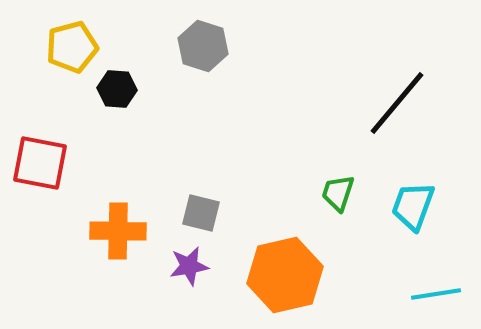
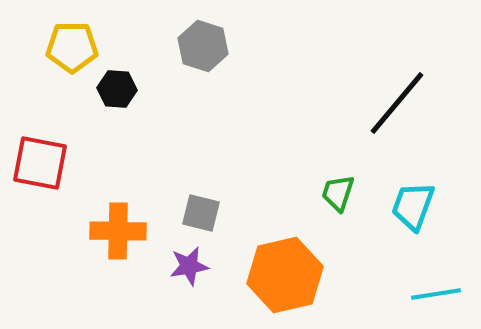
yellow pentagon: rotated 15 degrees clockwise
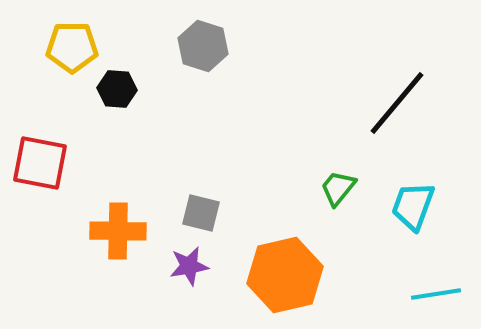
green trapezoid: moved 5 px up; rotated 21 degrees clockwise
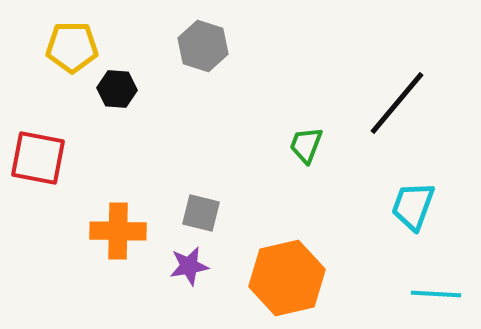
red square: moved 2 px left, 5 px up
green trapezoid: moved 32 px left, 43 px up; rotated 18 degrees counterclockwise
orange hexagon: moved 2 px right, 3 px down
cyan line: rotated 12 degrees clockwise
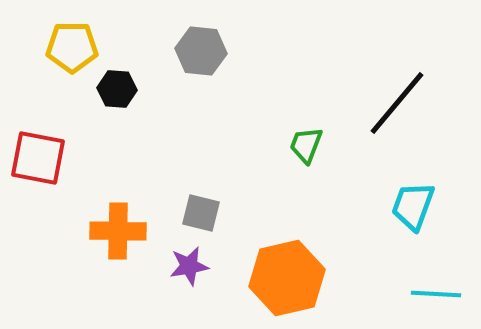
gray hexagon: moved 2 px left, 5 px down; rotated 12 degrees counterclockwise
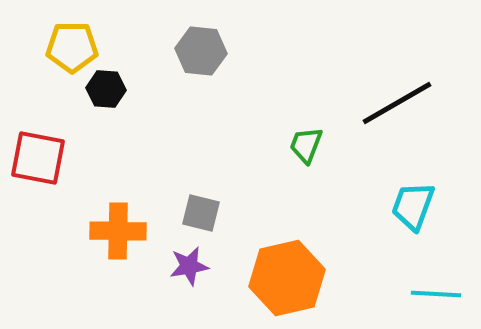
black hexagon: moved 11 px left
black line: rotated 20 degrees clockwise
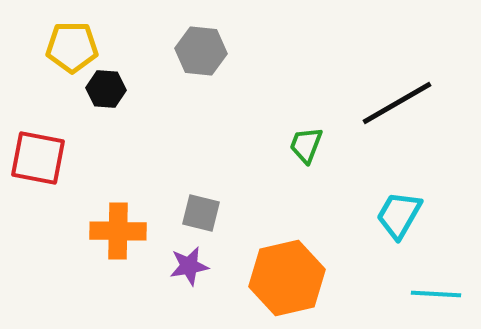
cyan trapezoid: moved 14 px left, 9 px down; rotated 10 degrees clockwise
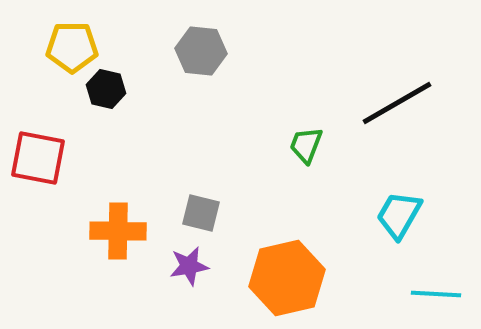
black hexagon: rotated 9 degrees clockwise
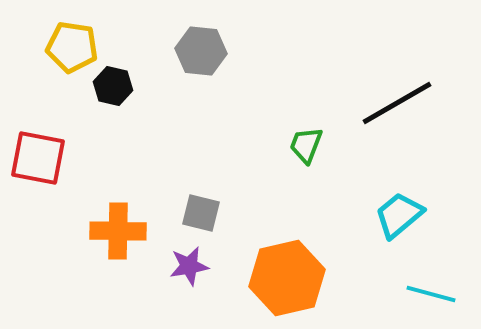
yellow pentagon: rotated 9 degrees clockwise
black hexagon: moved 7 px right, 3 px up
cyan trapezoid: rotated 20 degrees clockwise
cyan line: moved 5 px left; rotated 12 degrees clockwise
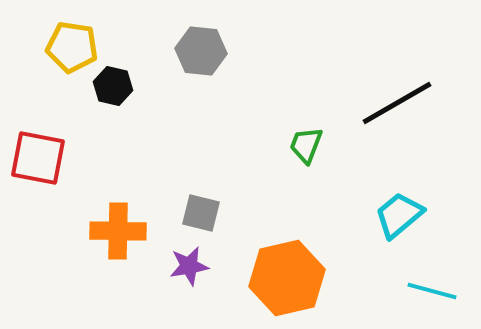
cyan line: moved 1 px right, 3 px up
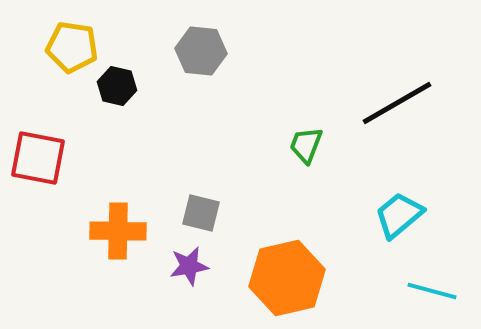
black hexagon: moved 4 px right
